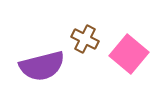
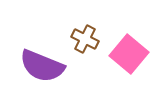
purple semicircle: rotated 36 degrees clockwise
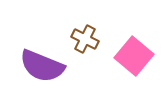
pink square: moved 5 px right, 2 px down
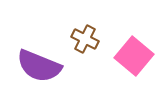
purple semicircle: moved 3 px left
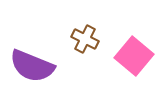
purple semicircle: moved 7 px left
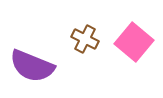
pink square: moved 14 px up
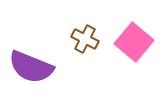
purple semicircle: moved 1 px left, 1 px down
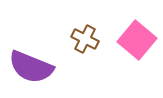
pink square: moved 3 px right, 2 px up
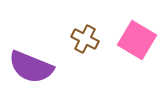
pink square: rotated 9 degrees counterclockwise
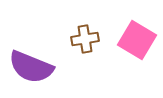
brown cross: rotated 36 degrees counterclockwise
